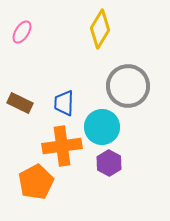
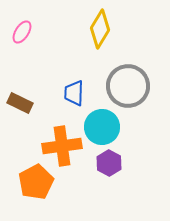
blue trapezoid: moved 10 px right, 10 px up
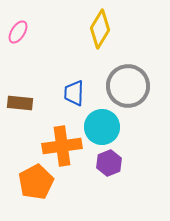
pink ellipse: moved 4 px left
brown rectangle: rotated 20 degrees counterclockwise
purple hexagon: rotated 10 degrees clockwise
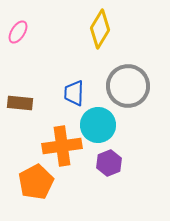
cyan circle: moved 4 px left, 2 px up
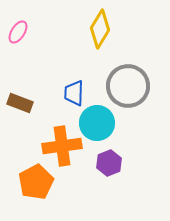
brown rectangle: rotated 15 degrees clockwise
cyan circle: moved 1 px left, 2 px up
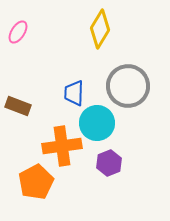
brown rectangle: moved 2 px left, 3 px down
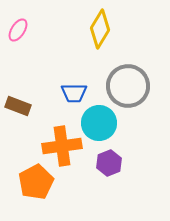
pink ellipse: moved 2 px up
blue trapezoid: rotated 92 degrees counterclockwise
cyan circle: moved 2 px right
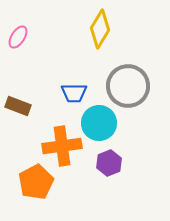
pink ellipse: moved 7 px down
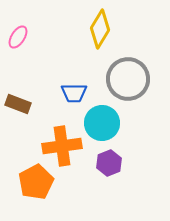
gray circle: moved 7 px up
brown rectangle: moved 2 px up
cyan circle: moved 3 px right
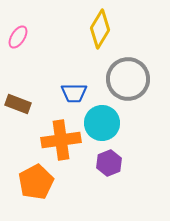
orange cross: moved 1 px left, 6 px up
